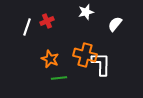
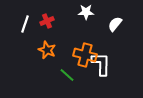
white star: rotated 14 degrees clockwise
white line: moved 2 px left, 3 px up
orange star: moved 3 px left, 9 px up
green line: moved 8 px right, 3 px up; rotated 49 degrees clockwise
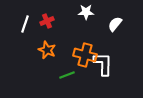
white L-shape: moved 2 px right
green line: rotated 63 degrees counterclockwise
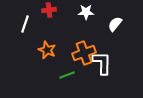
red cross: moved 2 px right, 11 px up; rotated 16 degrees clockwise
orange cross: moved 1 px left, 2 px up; rotated 35 degrees counterclockwise
white L-shape: moved 1 px left, 1 px up
